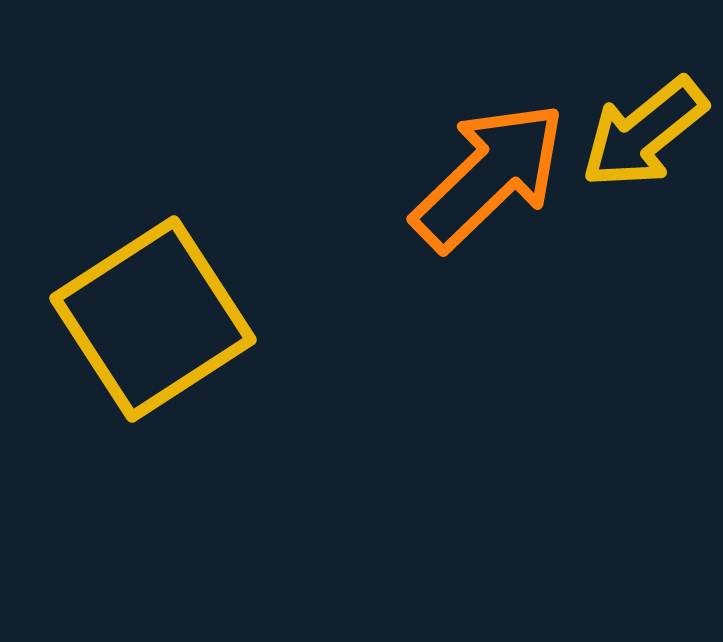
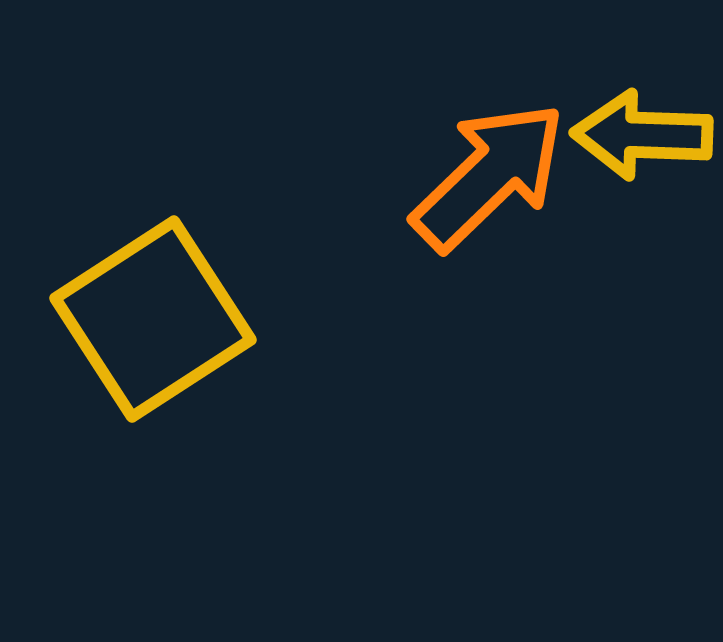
yellow arrow: moved 2 px left, 2 px down; rotated 41 degrees clockwise
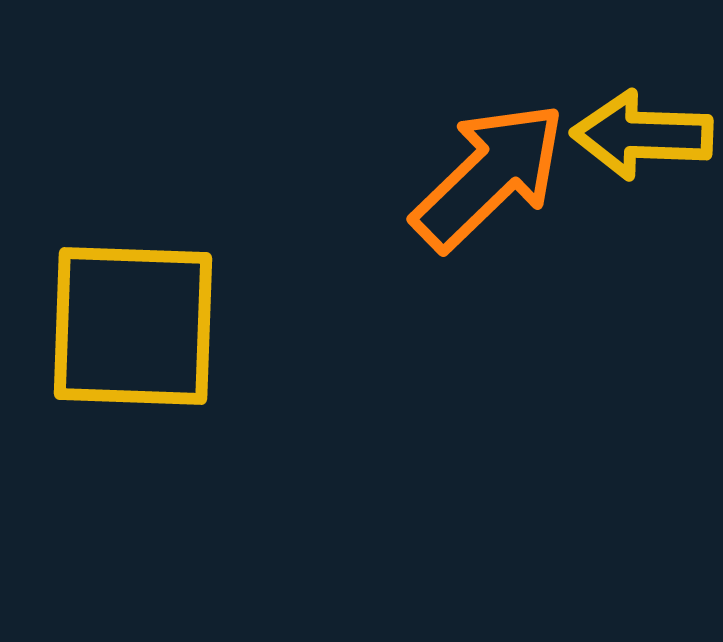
yellow square: moved 20 px left, 7 px down; rotated 35 degrees clockwise
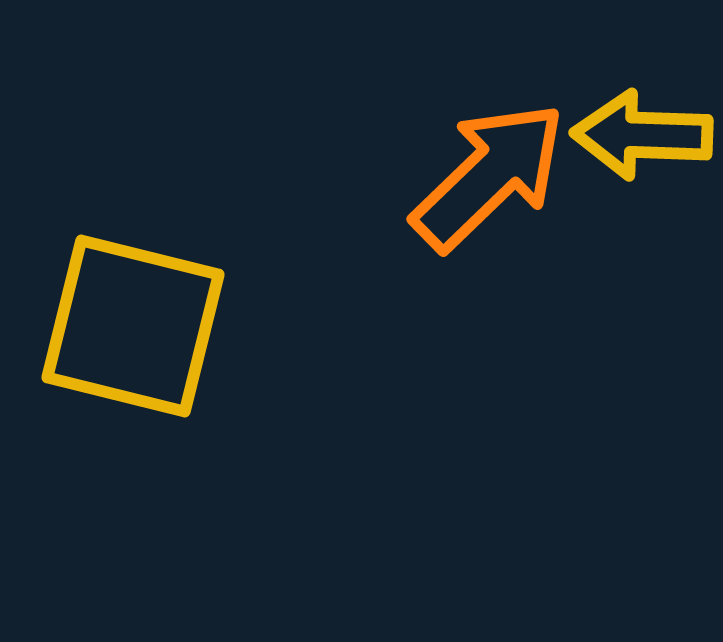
yellow square: rotated 12 degrees clockwise
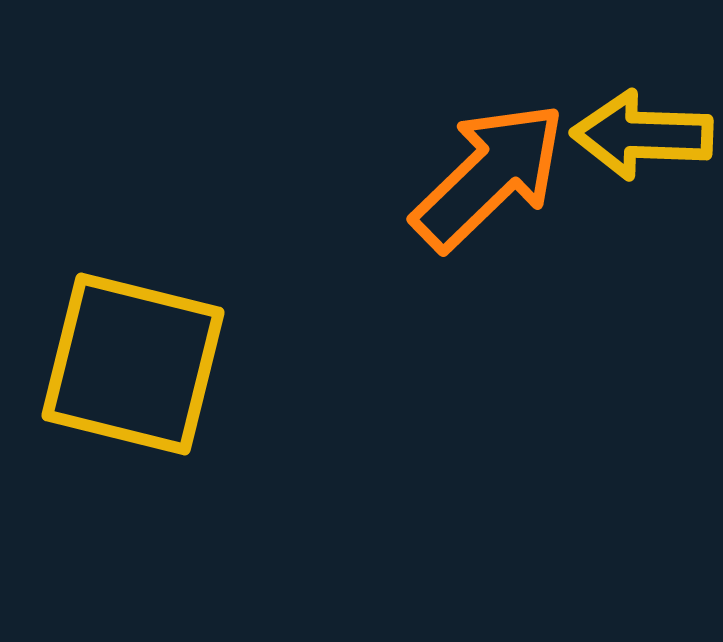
yellow square: moved 38 px down
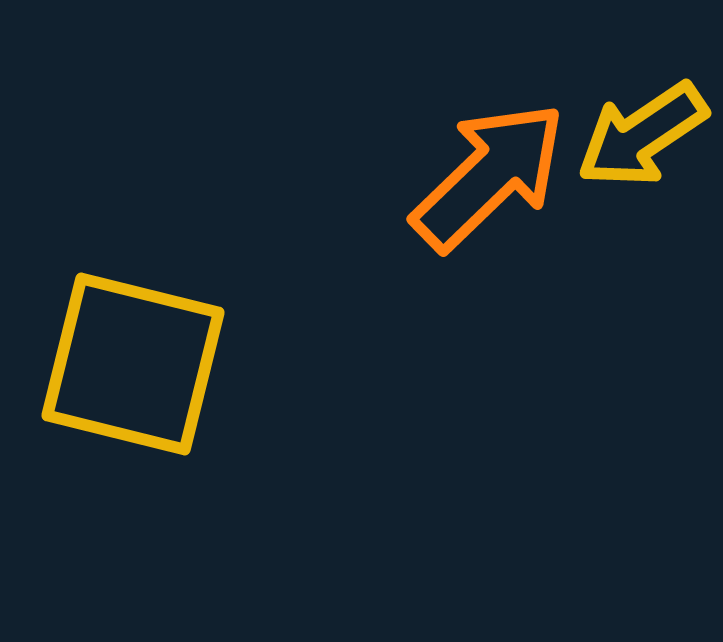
yellow arrow: rotated 36 degrees counterclockwise
